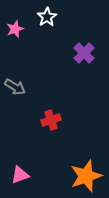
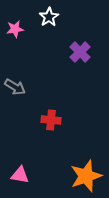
white star: moved 2 px right
pink star: rotated 12 degrees clockwise
purple cross: moved 4 px left, 1 px up
red cross: rotated 24 degrees clockwise
pink triangle: rotated 30 degrees clockwise
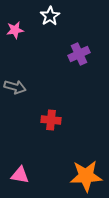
white star: moved 1 px right, 1 px up
pink star: moved 1 px down
purple cross: moved 1 px left, 2 px down; rotated 20 degrees clockwise
gray arrow: rotated 15 degrees counterclockwise
orange star: rotated 16 degrees clockwise
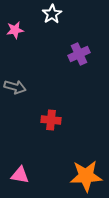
white star: moved 2 px right, 2 px up
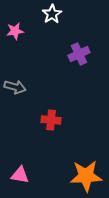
pink star: moved 1 px down
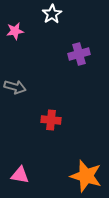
purple cross: rotated 10 degrees clockwise
orange star: rotated 20 degrees clockwise
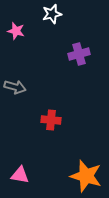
white star: rotated 18 degrees clockwise
pink star: moved 1 px right; rotated 24 degrees clockwise
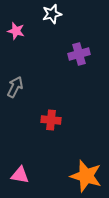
gray arrow: rotated 80 degrees counterclockwise
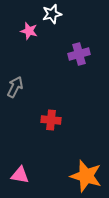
pink star: moved 13 px right
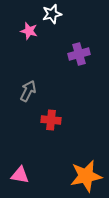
gray arrow: moved 13 px right, 4 px down
orange star: rotated 28 degrees counterclockwise
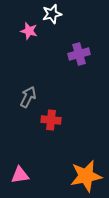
gray arrow: moved 6 px down
pink triangle: rotated 18 degrees counterclockwise
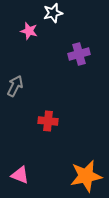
white star: moved 1 px right, 1 px up
gray arrow: moved 13 px left, 11 px up
red cross: moved 3 px left, 1 px down
pink triangle: rotated 30 degrees clockwise
